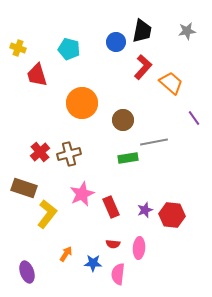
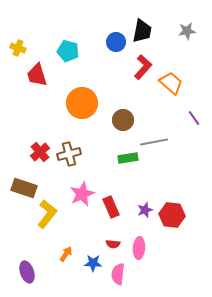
cyan pentagon: moved 1 px left, 2 px down
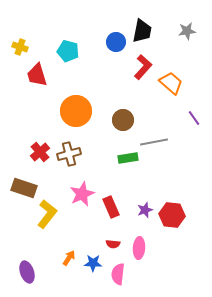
yellow cross: moved 2 px right, 1 px up
orange circle: moved 6 px left, 8 px down
orange arrow: moved 3 px right, 4 px down
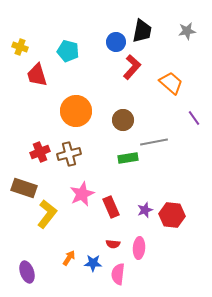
red L-shape: moved 11 px left
red cross: rotated 18 degrees clockwise
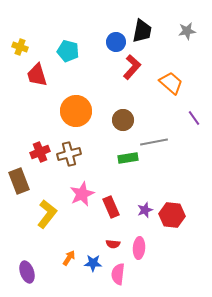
brown rectangle: moved 5 px left, 7 px up; rotated 50 degrees clockwise
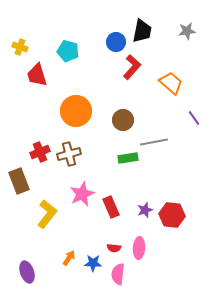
red semicircle: moved 1 px right, 4 px down
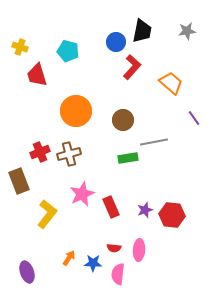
pink ellipse: moved 2 px down
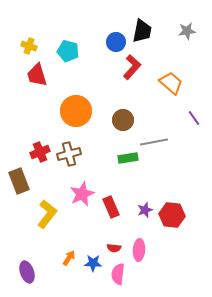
yellow cross: moved 9 px right, 1 px up
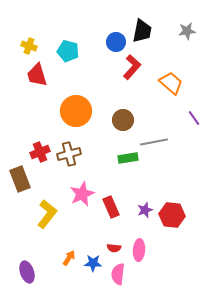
brown rectangle: moved 1 px right, 2 px up
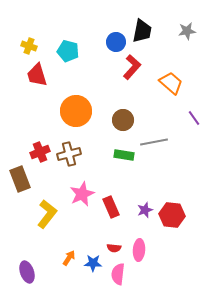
green rectangle: moved 4 px left, 3 px up; rotated 18 degrees clockwise
